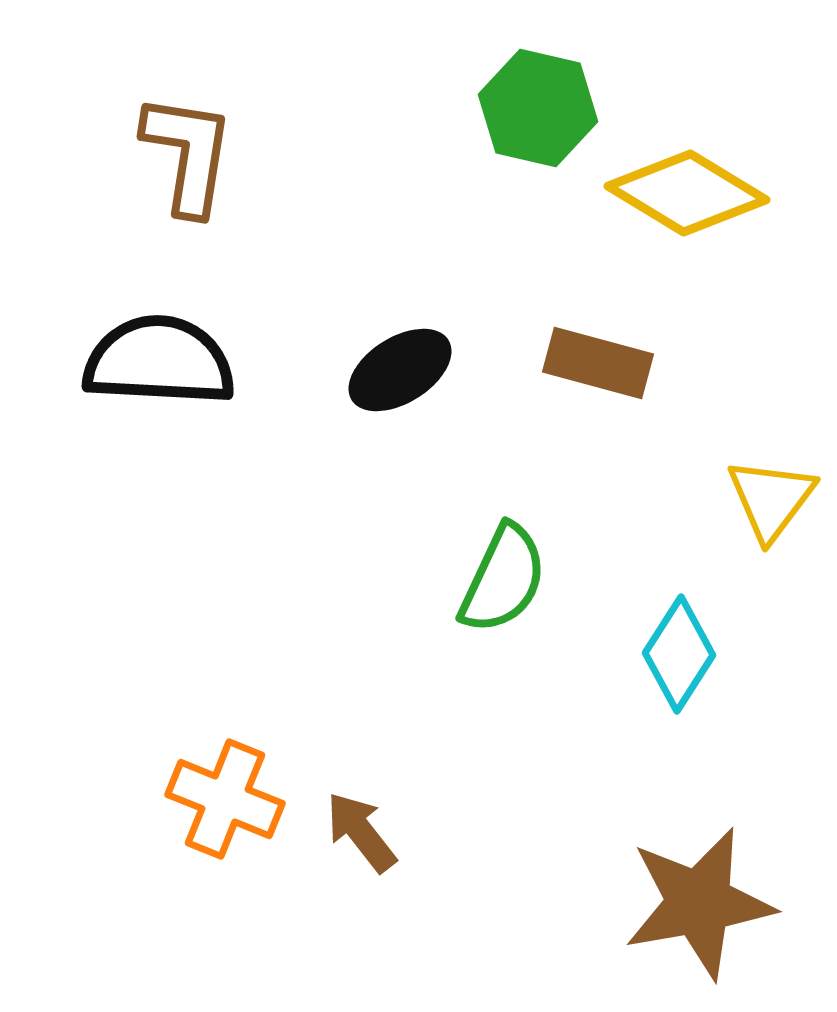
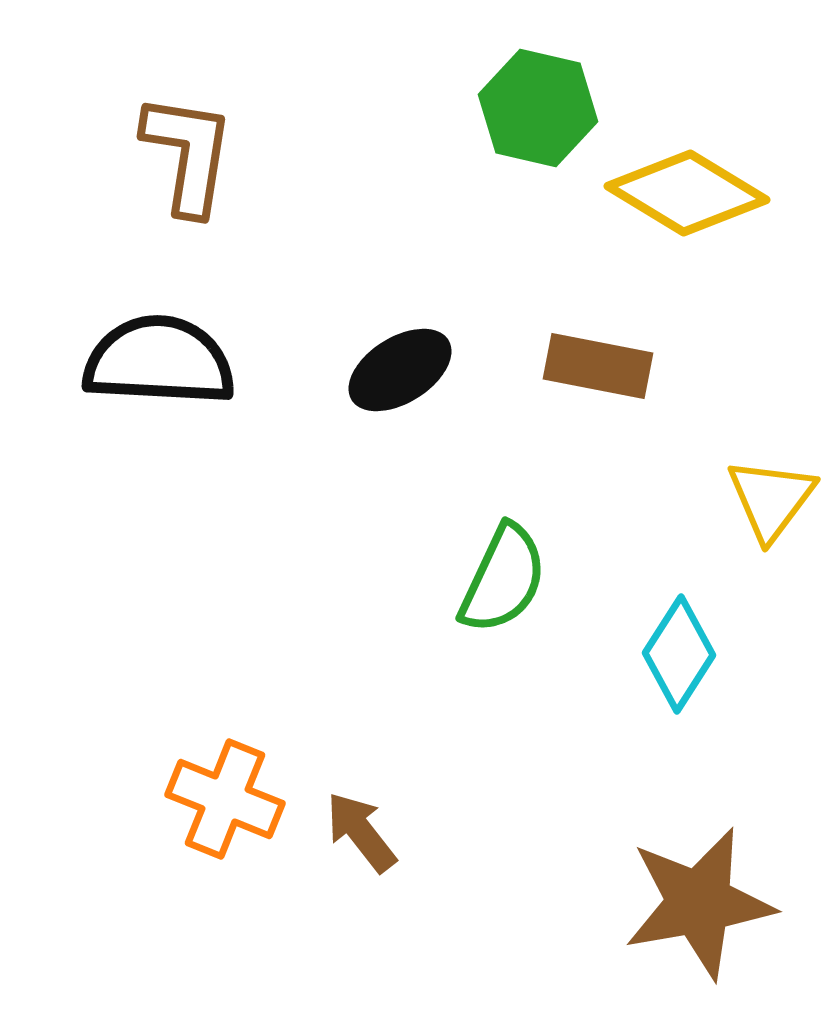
brown rectangle: moved 3 px down; rotated 4 degrees counterclockwise
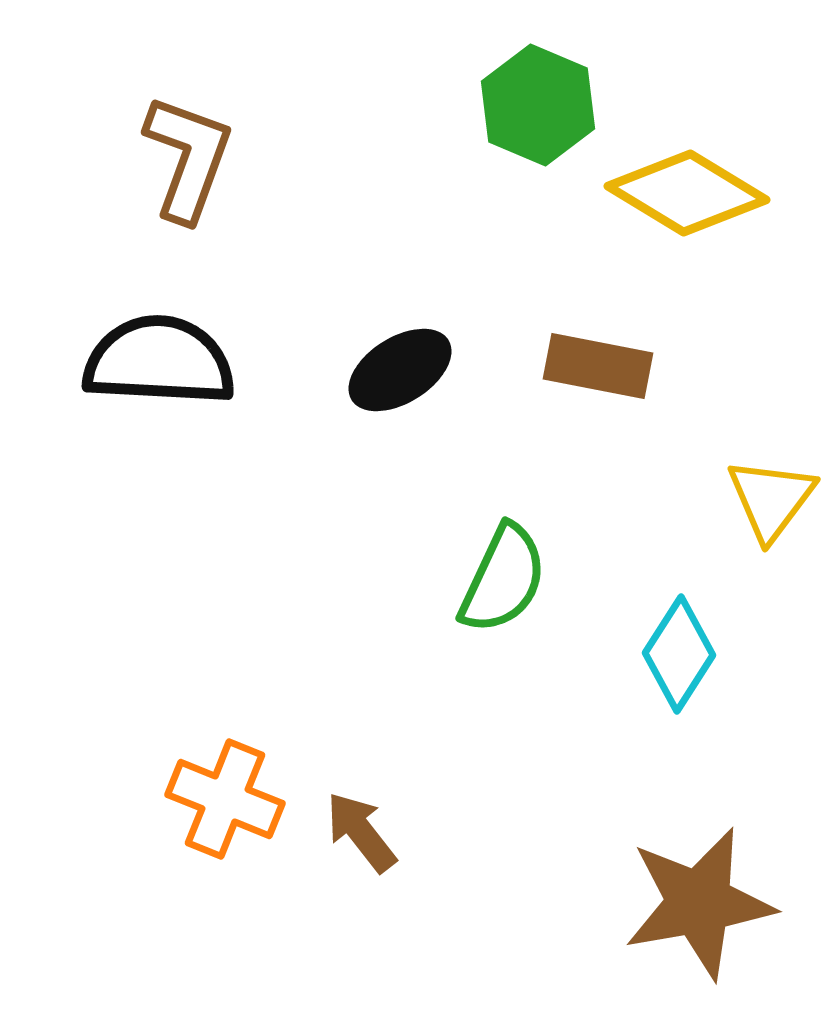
green hexagon: moved 3 px up; rotated 10 degrees clockwise
brown L-shape: moved 4 px down; rotated 11 degrees clockwise
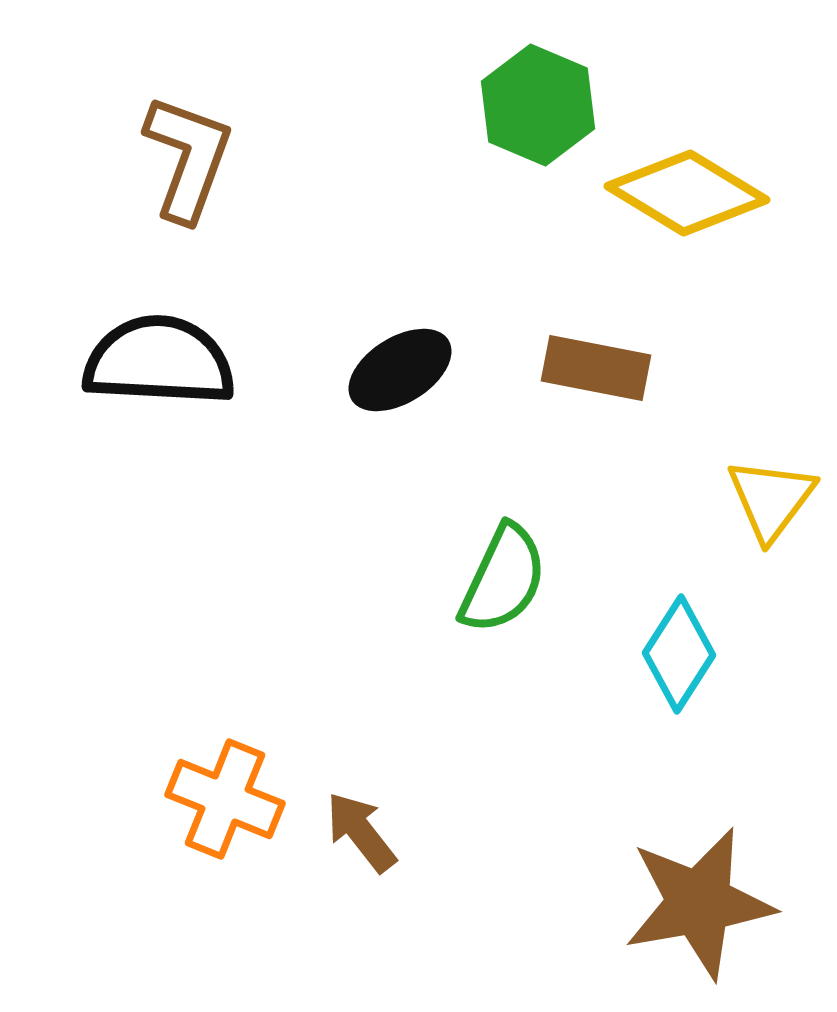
brown rectangle: moved 2 px left, 2 px down
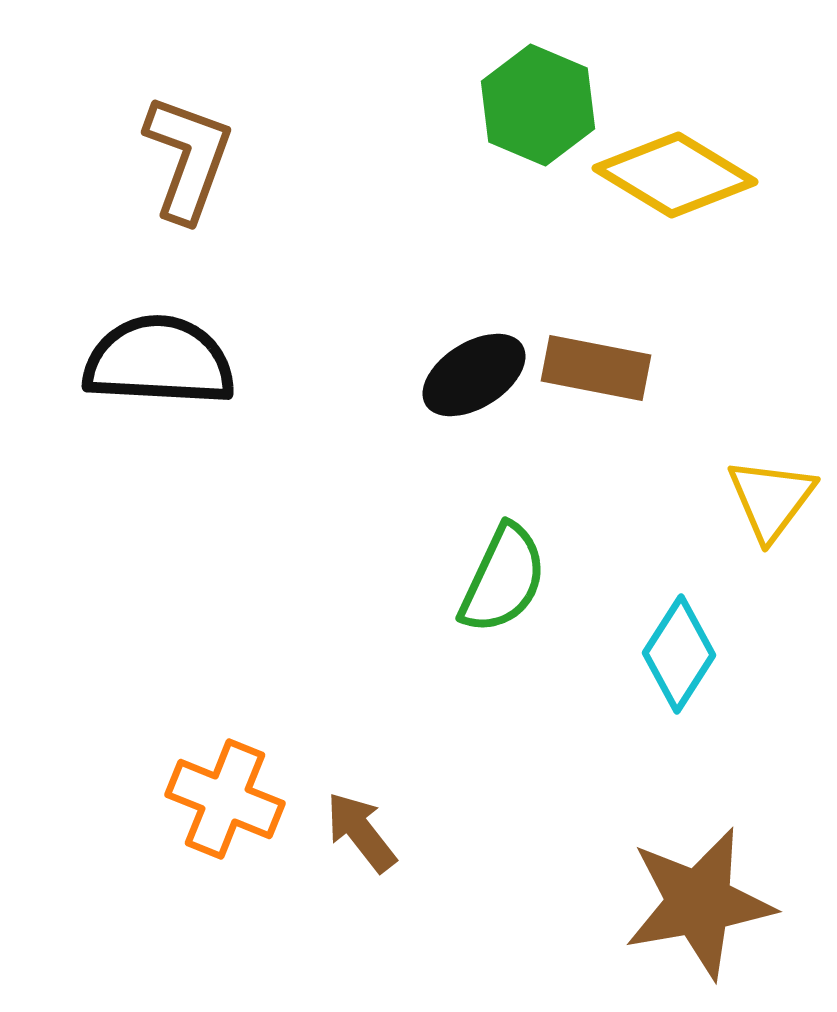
yellow diamond: moved 12 px left, 18 px up
black ellipse: moved 74 px right, 5 px down
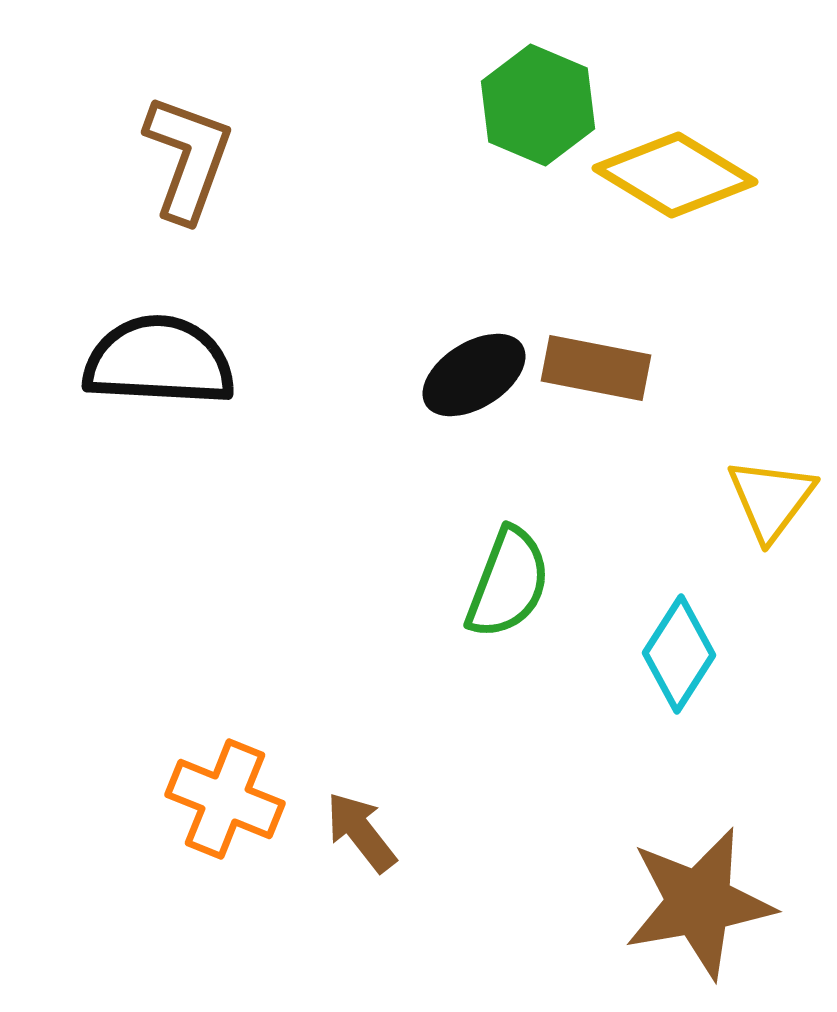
green semicircle: moved 5 px right, 4 px down; rotated 4 degrees counterclockwise
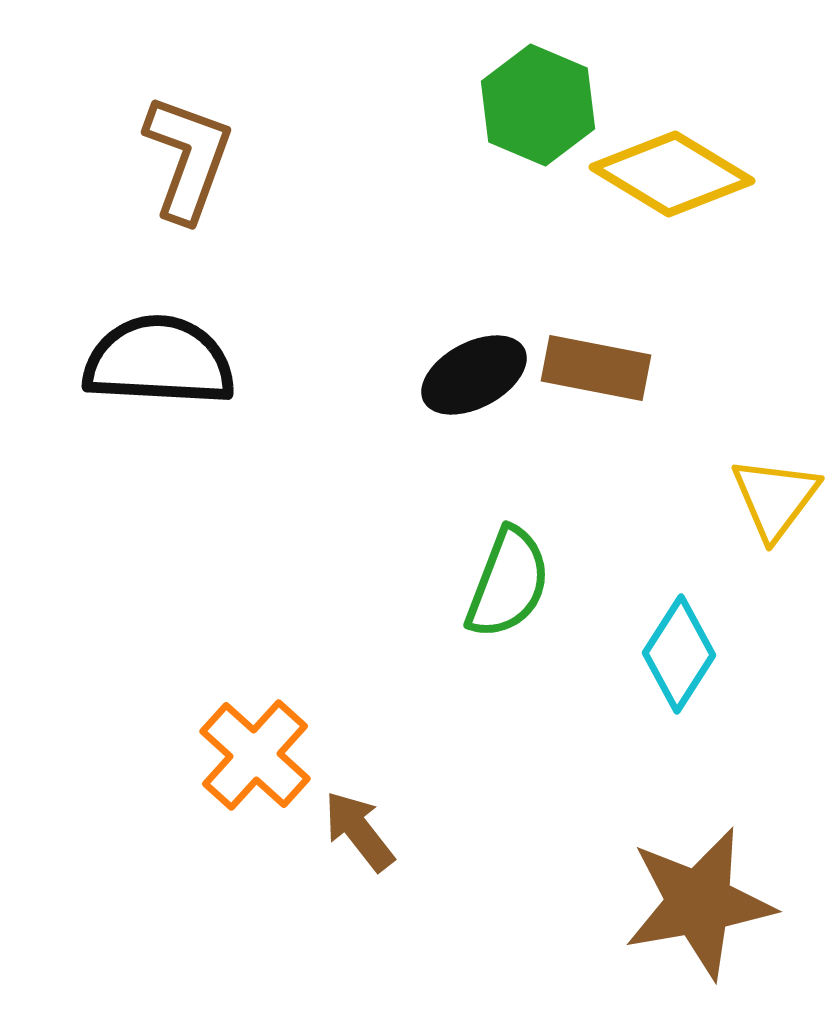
yellow diamond: moved 3 px left, 1 px up
black ellipse: rotated 4 degrees clockwise
yellow triangle: moved 4 px right, 1 px up
orange cross: moved 30 px right, 44 px up; rotated 20 degrees clockwise
brown arrow: moved 2 px left, 1 px up
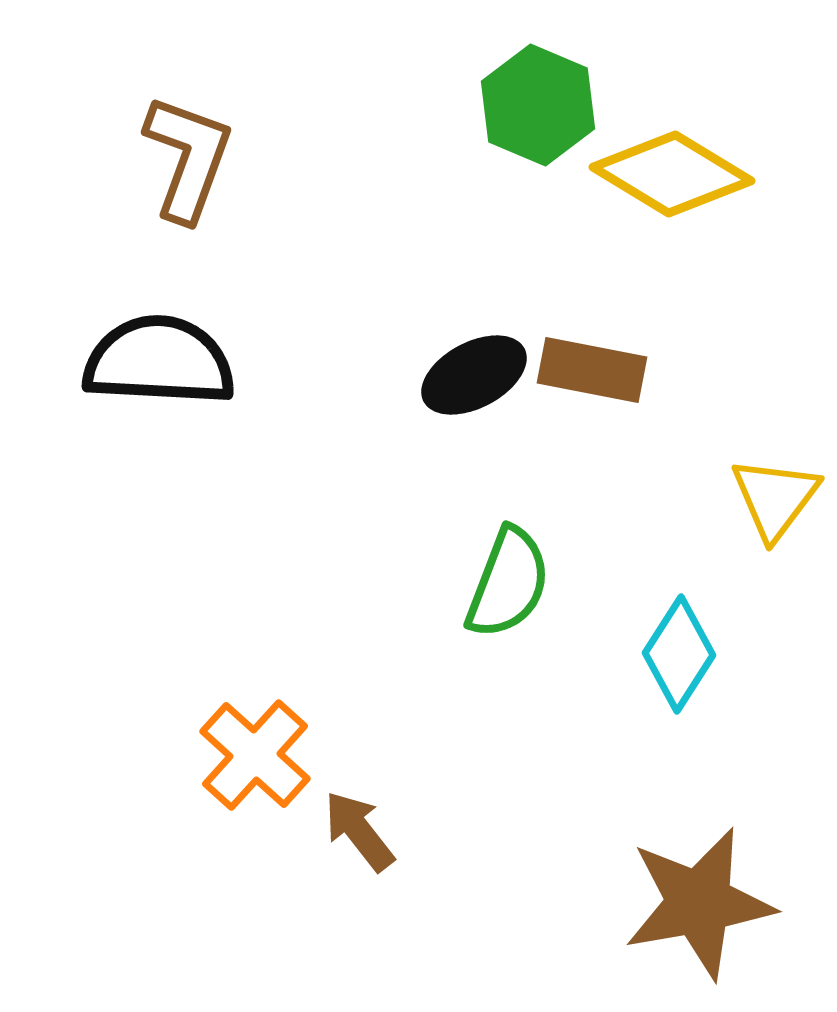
brown rectangle: moved 4 px left, 2 px down
